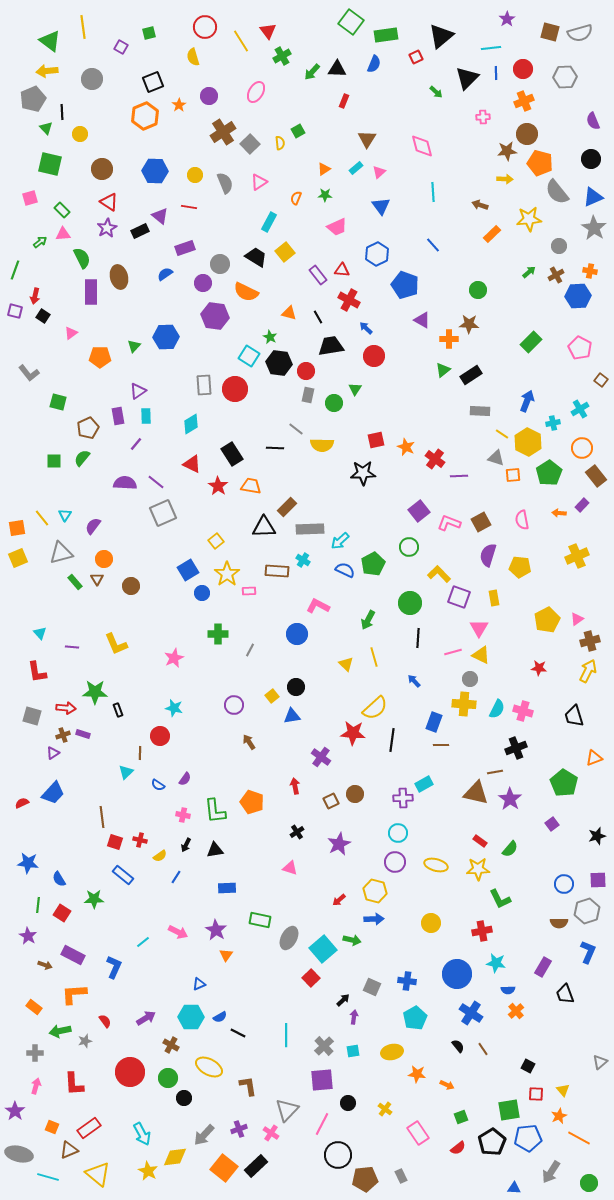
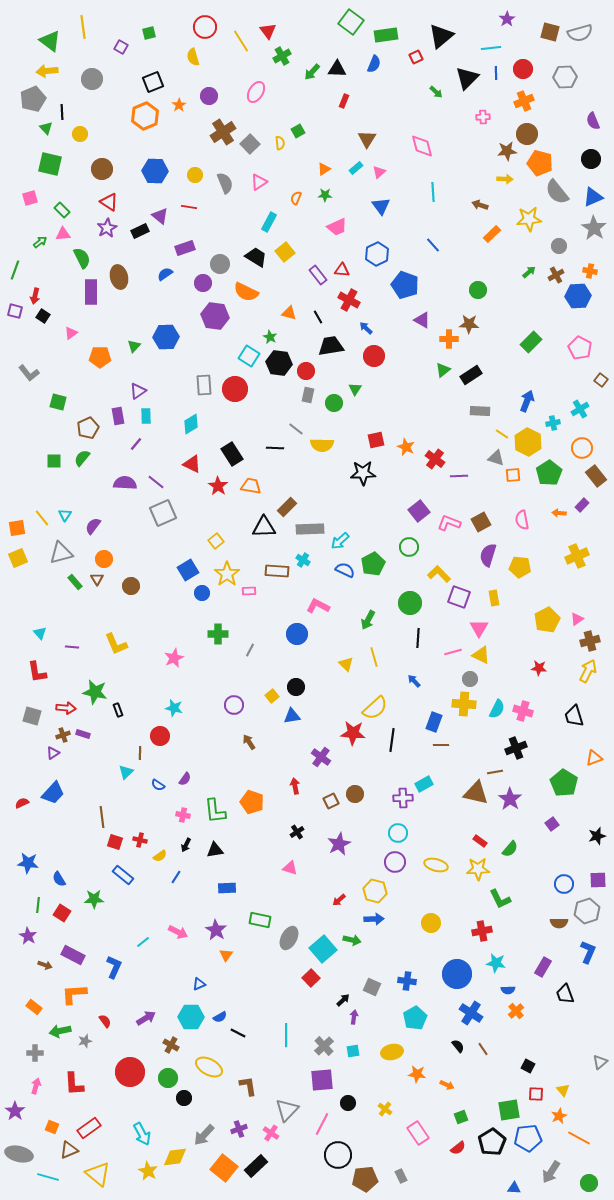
green star at (95, 692): rotated 10 degrees clockwise
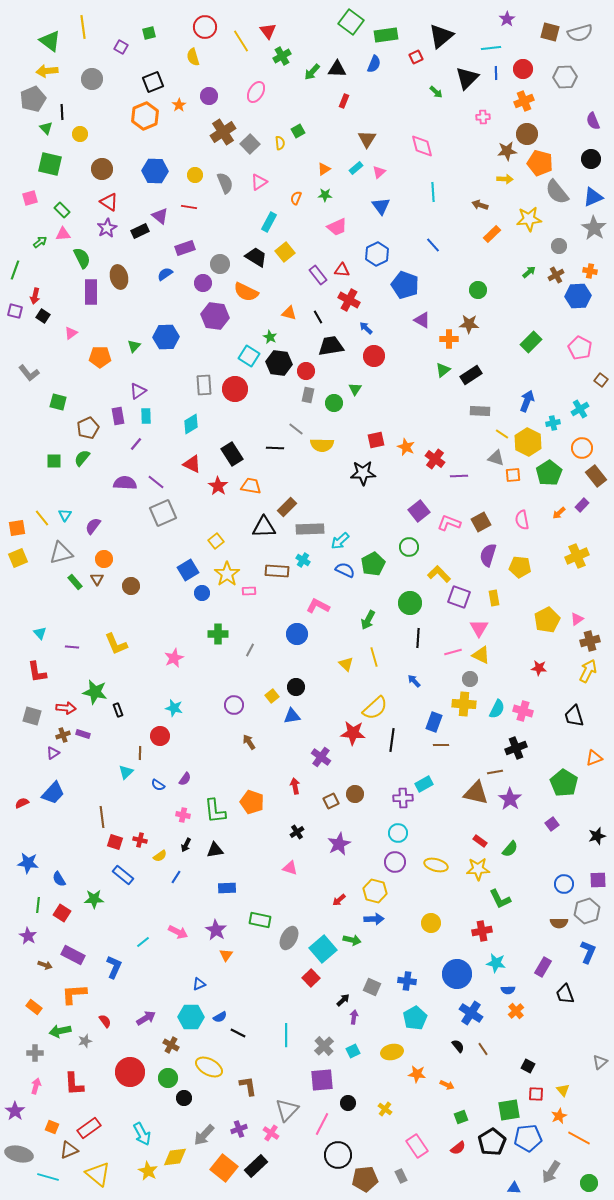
orange arrow at (559, 513): rotated 48 degrees counterclockwise
cyan square at (353, 1051): rotated 16 degrees counterclockwise
pink rectangle at (418, 1133): moved 1 px left, 13 px down
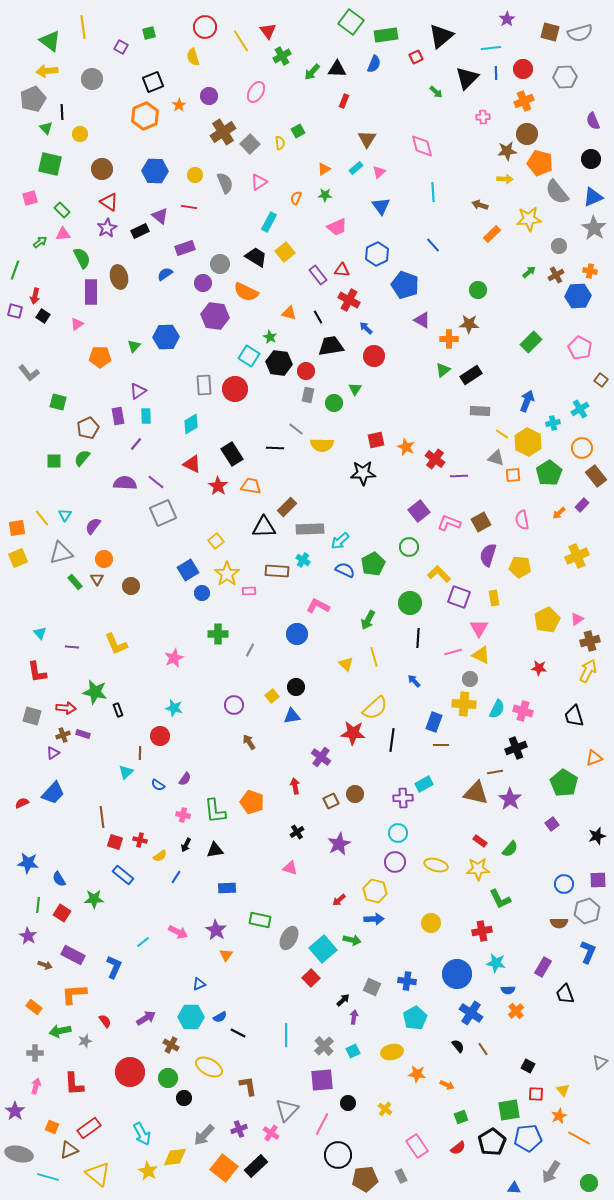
pink triangle at (71, 333): moved 6 px right, 9 px up
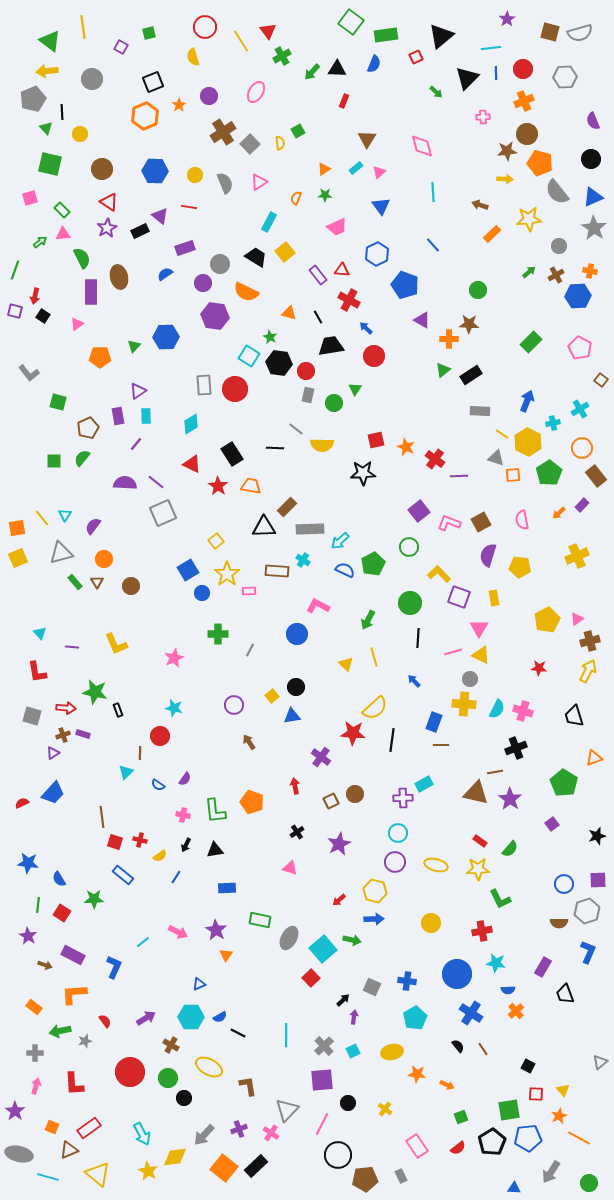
brown triangle at (97, 579): moved 3 px down
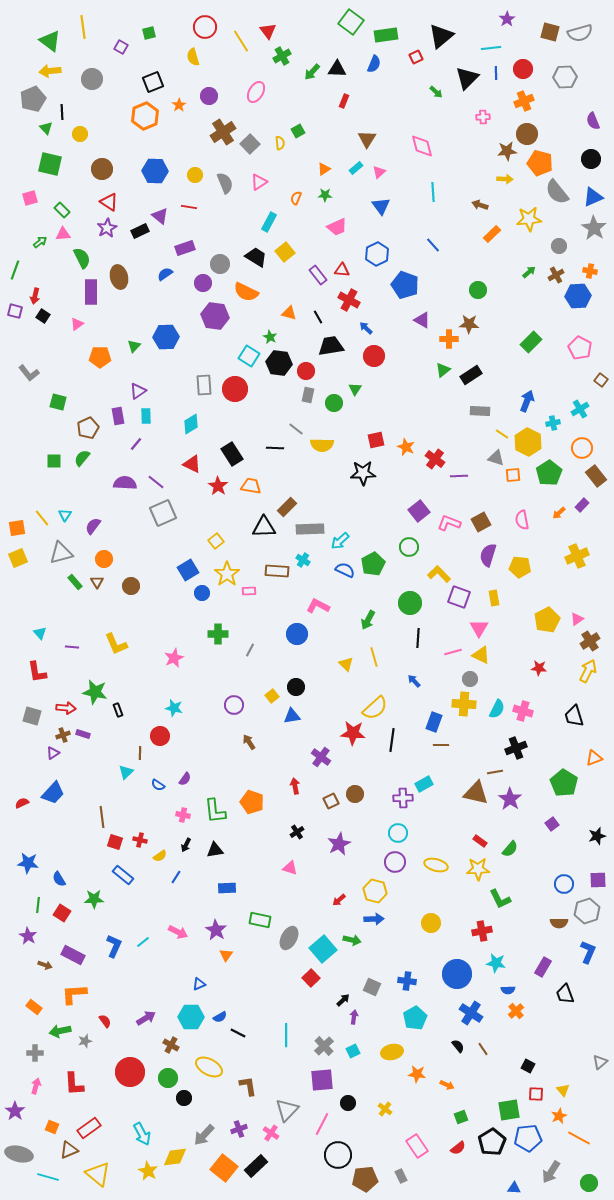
yellow arrow at (47, 71): moved 3 px right
brown cross at (590, 641): rotated 18 degrees counterclockwise
blue L-shape at (114, 967): moved 21 px up
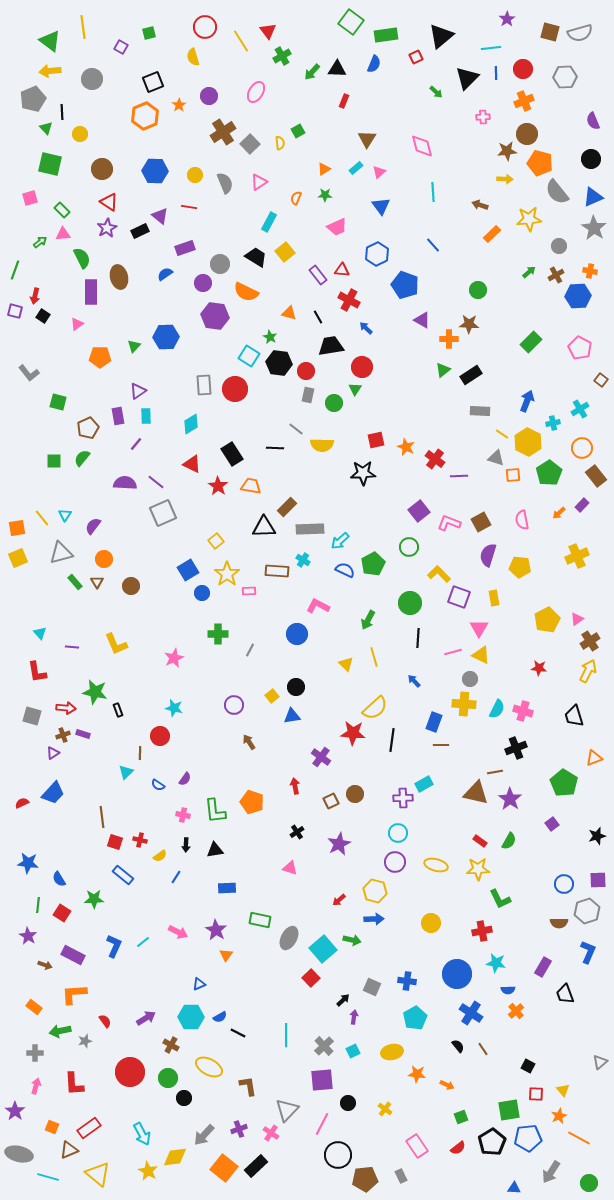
red circle at (374, 356): moved 12 px left, 11 px down
black arrow at (186, 845): rotated 24 degrees counterclockwise
green semicircle at (510, 849): moved 1 px left, 8 px up; rotated 12 degrees counterclockwise
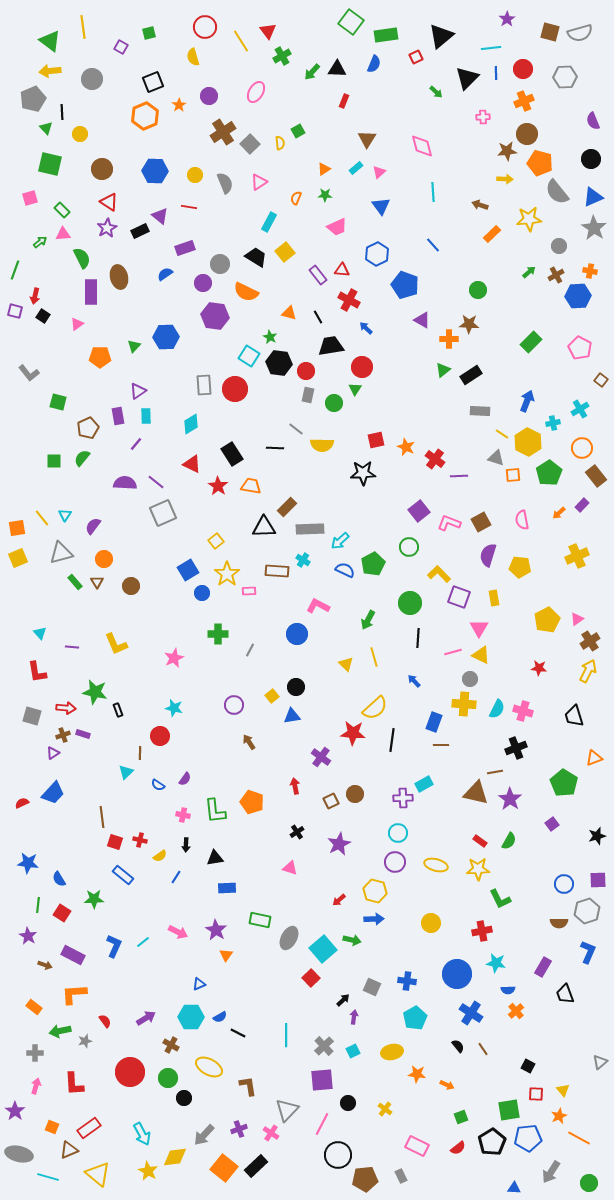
black triangle at (215, 850): moved 8 px down
pink rectangle at (417, 1146): rotated 30 degrees counterclockwise
